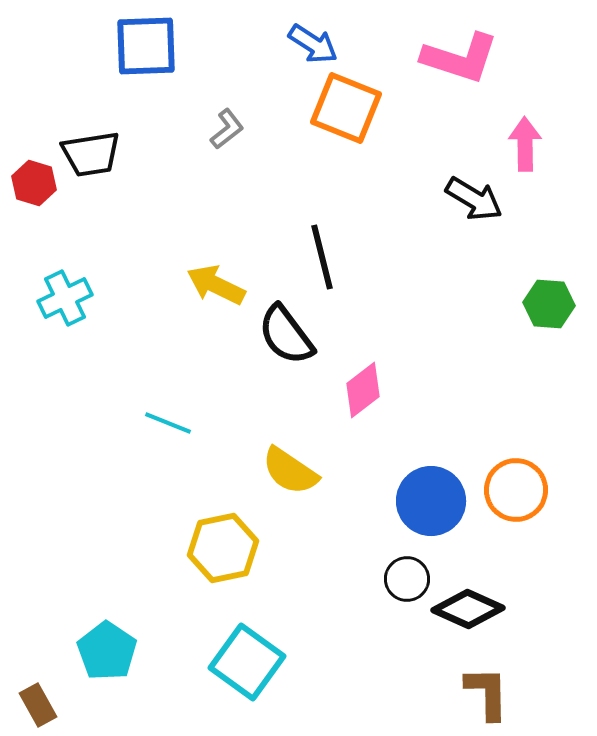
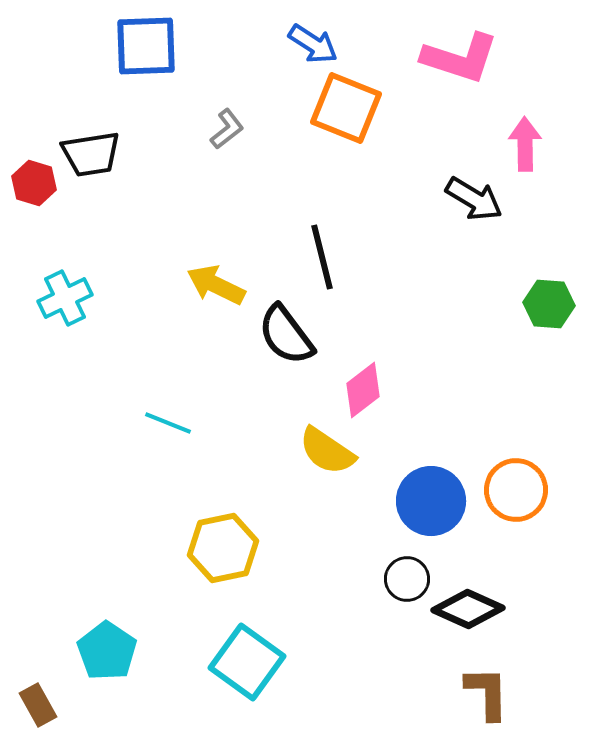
yellow semicircle: moved 37 px right, 20 px up
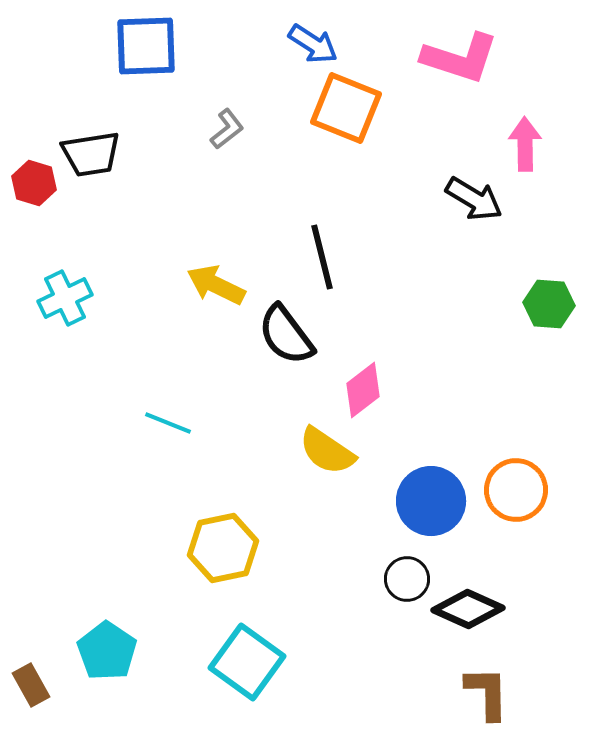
brown rectangle: moved 7 px left, 20 px up
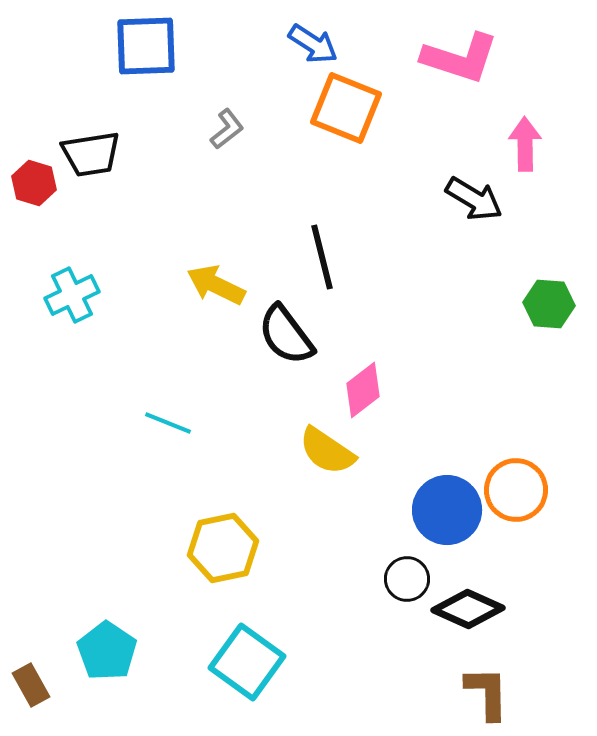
cyan cross: moved 7 px right, 3 px up
blue circle: moved 16 px right, 9 px down
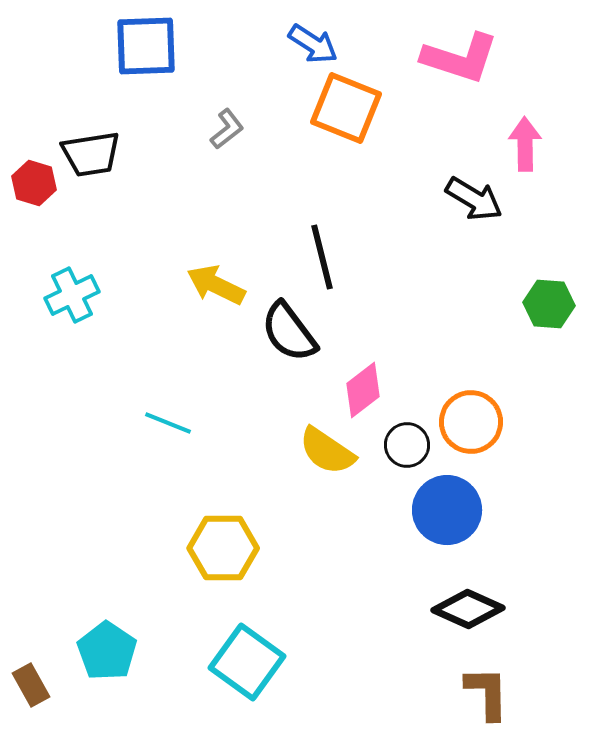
black semicircle: moved 3 px right, 3 px up
orange circle: moved 45 px left, 68 px up
yellow hexagon: rotated 12 degrees clockwise
black circle: moved 134 px up
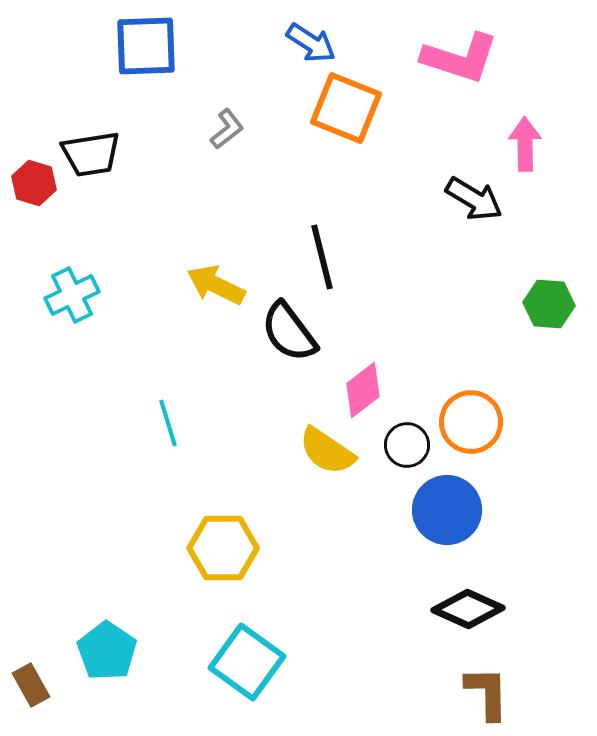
blue arrow: moved 2 px left, 1 px up
cyan line: rotated 51 degrees clockwise
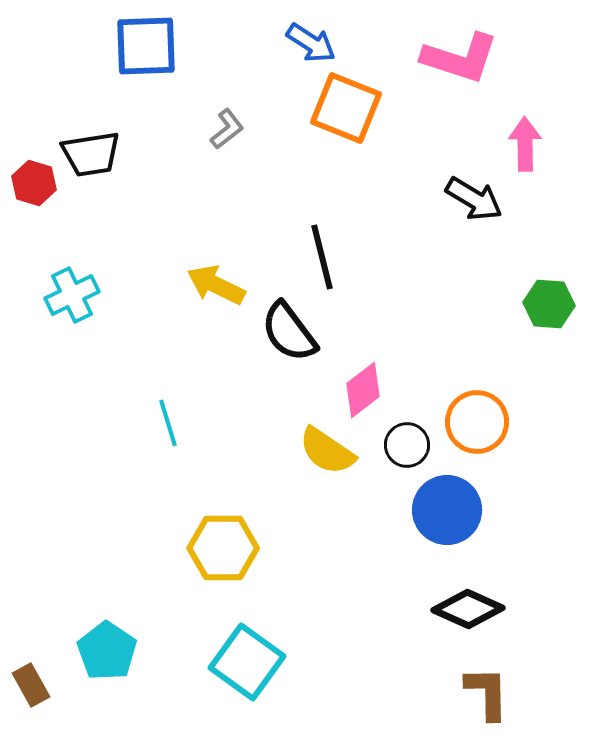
orange circle: moved 6 px right
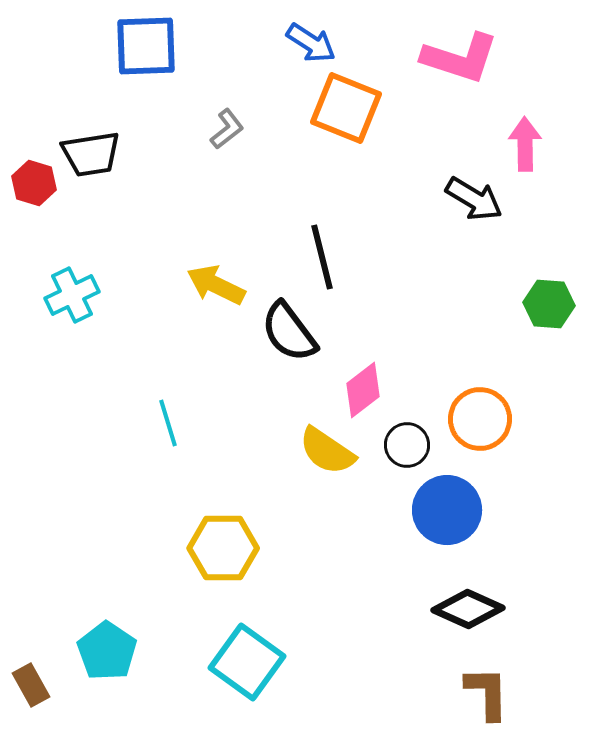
orange circle: moved 3 px right, 3 px up
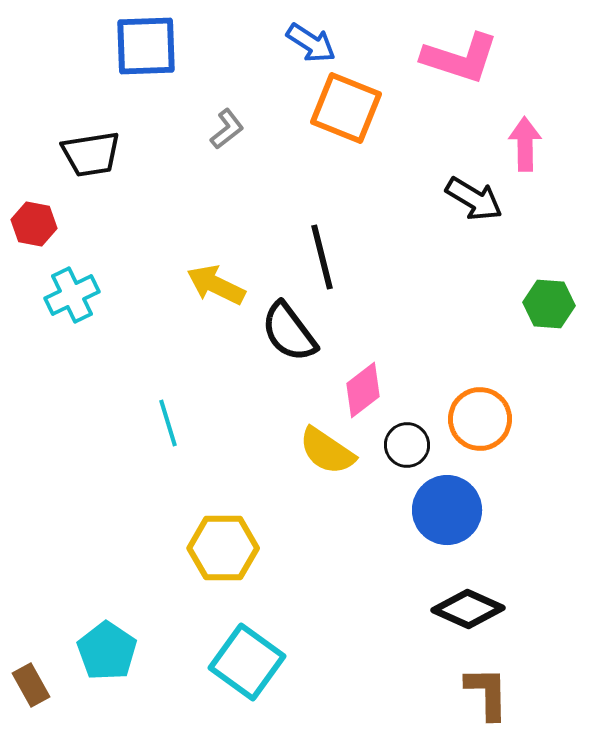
red hexagon: moved 41 px down; rotated 6 degrees counterclockwise
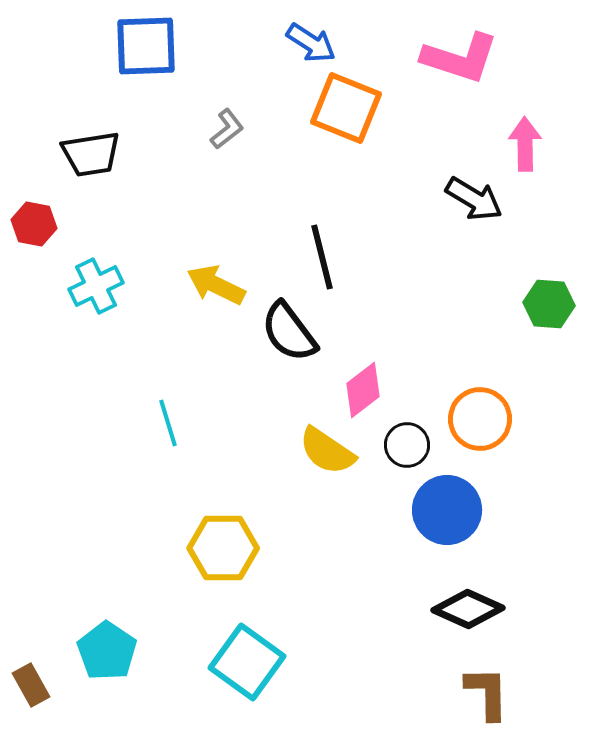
cyan cross: moved 24 px right, 9 px up
